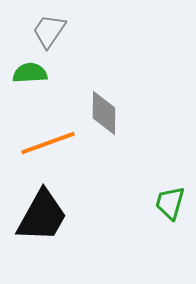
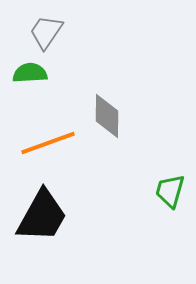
gray trapezoid: moved 3 px left, 1 px down
gray diamond: moved 3 px right, 3 px down
green trapezoid: moved 12 px up
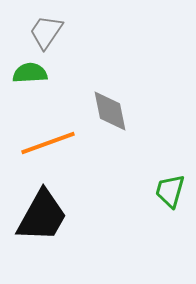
gray diamond: moved 3 px right, 5 px up; rotated 12 degrees counterclockwise
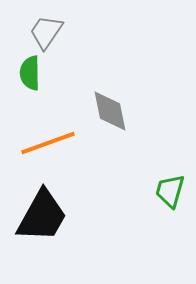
green semicircle: rotated 88 degrees counterclockwise
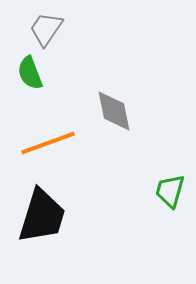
gray trapezoid: moved 3 px up
green semicircle: rotated 20 degrees counterclockwise
gray diamond: moved 4 px right
black trapezoid: rotated 12 degrees counterclockwise
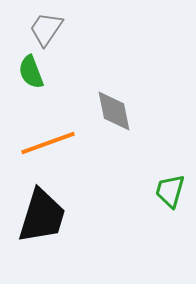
green semicircle: moved 1 px right, 1 px up
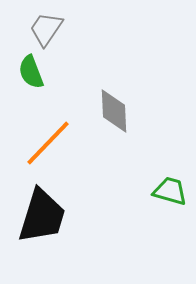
gray diamond: rotated 9 degrees clockwise
orange line: rotated 26 degrees counterclockwise
green trapezoid: rotated 90 degrees clockwise
